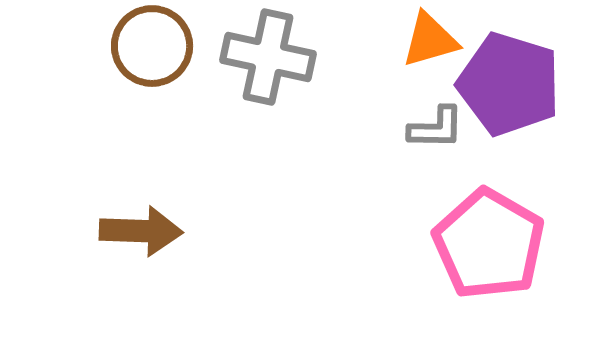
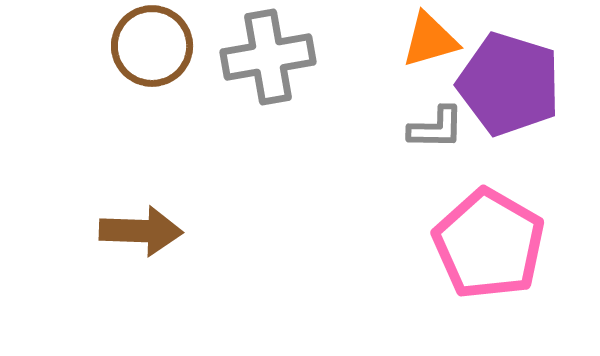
gray cross: rotated 22 degrees counterclockwise
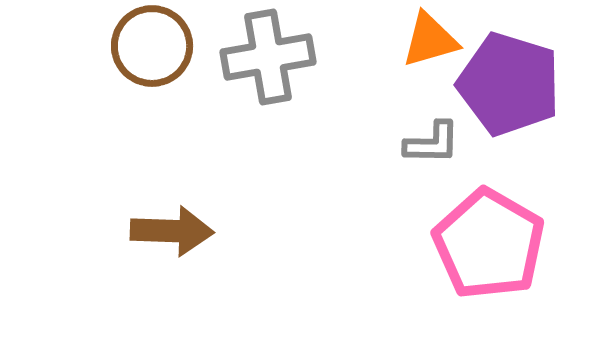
gray L-shape: moved 4 px left, 15 px down
brown arrow: moved 31 px right
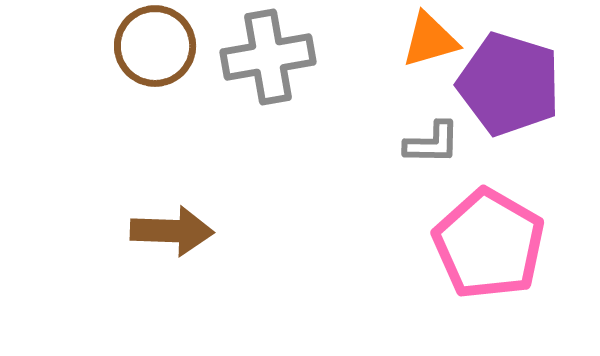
brown circle: moved 3 px right
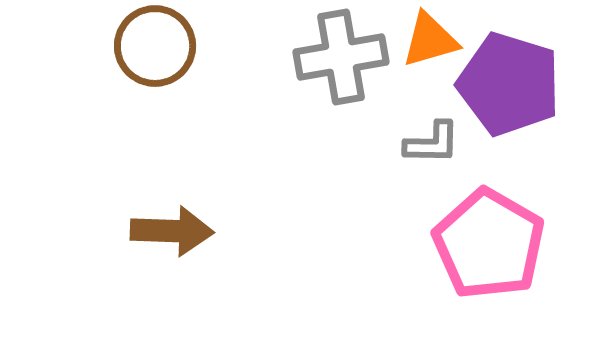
gray cross: moved 73 px right
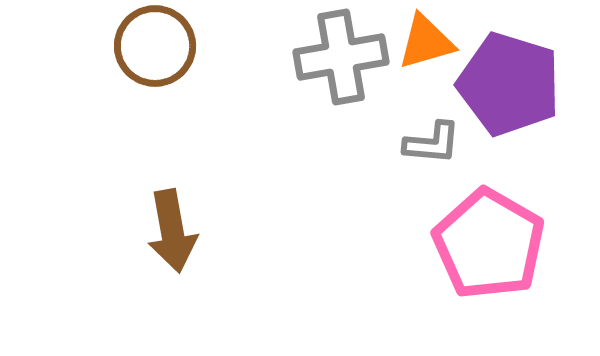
orange triangle: moved 4 px left, 2 px down
gray L-shape: rotated 4 degrees clockwise
brown arrow: rotated 78 degrees clockwise
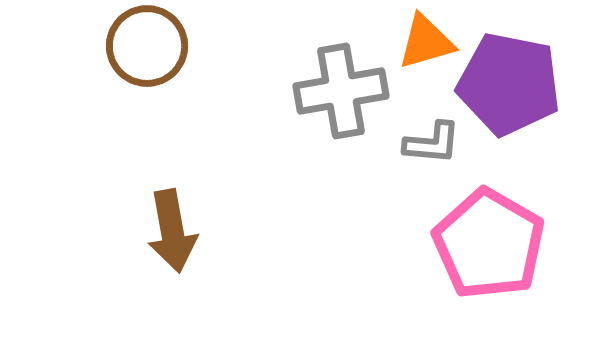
brown circle: moved 8 px left
gray cross: moved 34 px down
purple pentagon: rotated 6 degrees counterclockwise
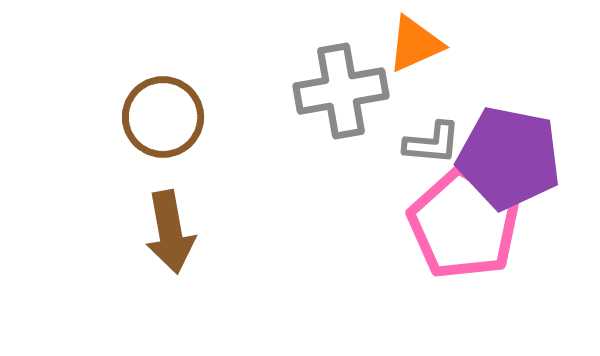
orange triangle: moved 11 px left, 2 px down; rotated 8 degrees counterclockwise
brown circle: moved 16 px right, 71 px down
purple pentagon: moved 74 px down
brown arrow: moved 2 px left, 1 px down
pink pentagon: moved 25 px left, 20 px up
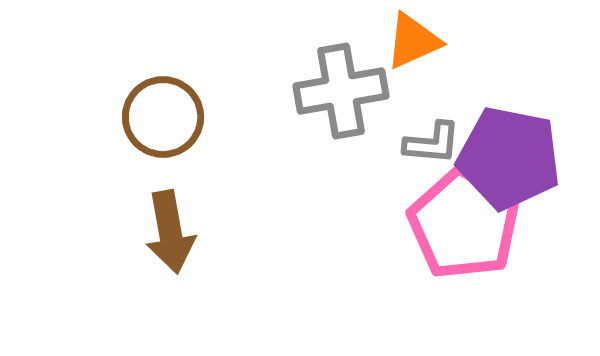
orange triangle: moved 2 px left, 3 px up
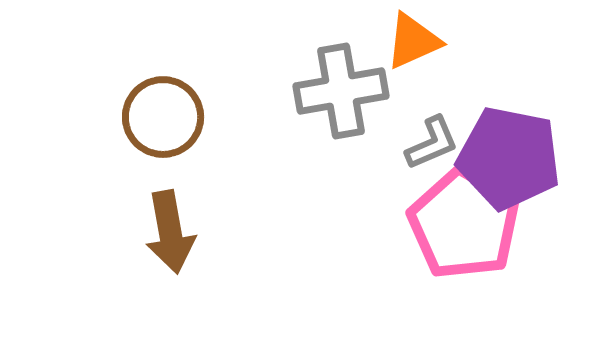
gray L-shape: rotated 28 degrees counterclockwise
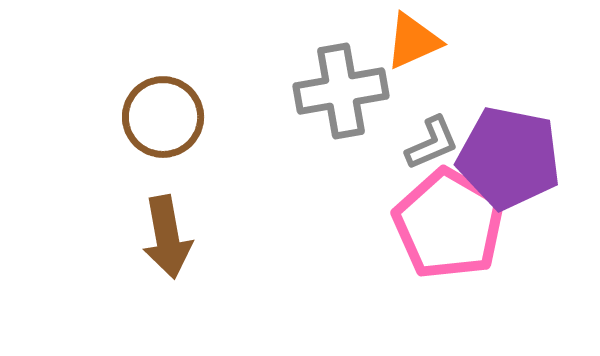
pink pentagon: moved 15 px left
brown arrow: moved 3 px left, 5 px down
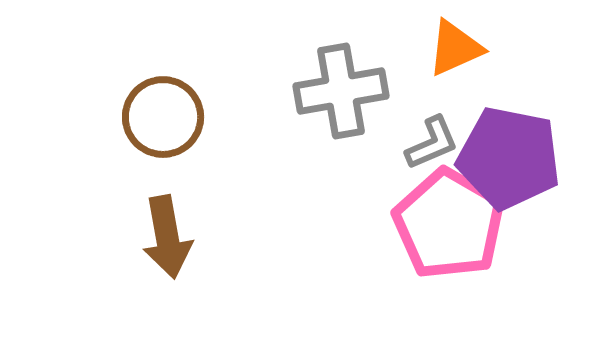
orange triangle: moved 42 px right, 7 px down
